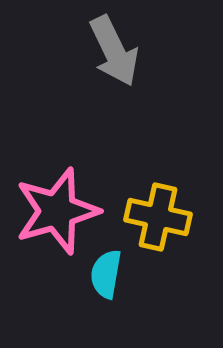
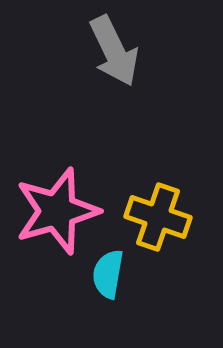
yellow cross: rotated 6 degrees clockwise
cyan semicircle: moved 2 px right
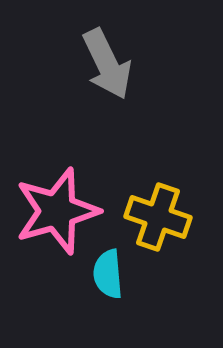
gray arrow: moved 7 px left, 13 px down
cyan semicircle: rotated 15 degrees counterclockwise
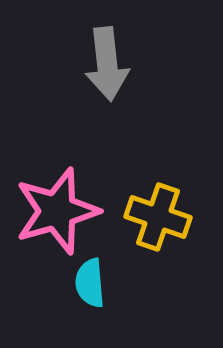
gray arrow: rotated 20 degrees clockwise
cyan semicircle: moved 18 px left, 9 px down
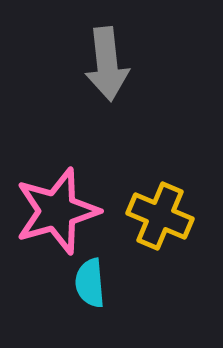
yellow cross: moved 2 px right, 1 px up; rotated 4 degrees clockwise
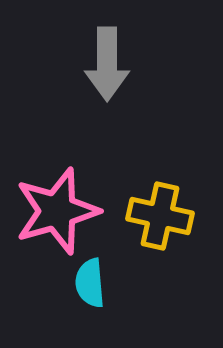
gray arrow: rotated 6 degrees clockwise
yellow cross: rotated 10 degrees counterclockwise
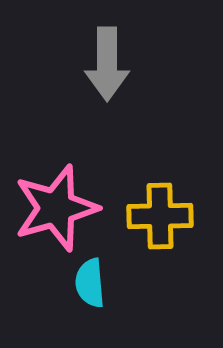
pink star: moved 1 px left, 3 px up
yellow cross: rotated 14 degrees counterclockwise
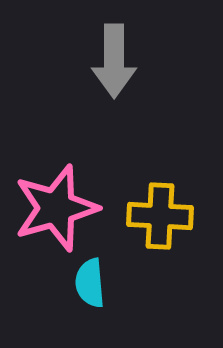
gray arrow: moved 7 px right, 3 px up
yellow cross: rotated 4 degrees clockwise
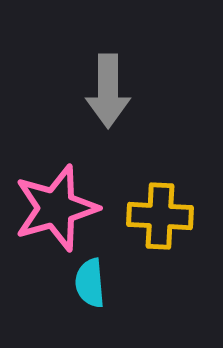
gray arrow: moved 6 px left, 30 px down
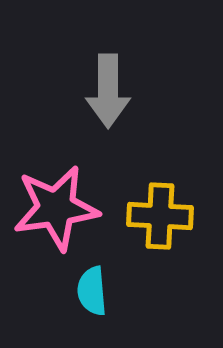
pink star: rotated 8 degrees clockwise
cyan semicircle: moved 2 px right, 8 px down
